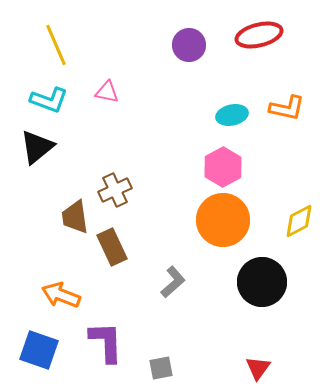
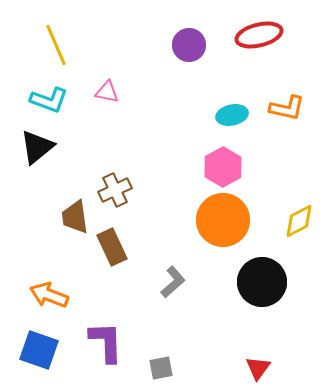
orange arrow: moved 12 px left
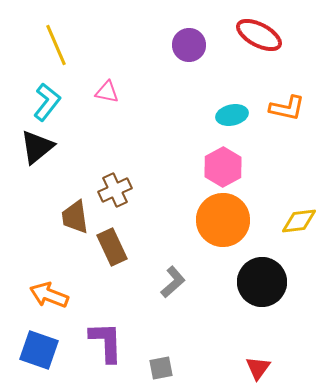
red ellipse: rotated 42 degrees clockwise
cyan L-shape: moved 2 px left, 2 px down; rotated 72 degrees counterclockwise
yellow diamond: rotated 21 degrees clockwise
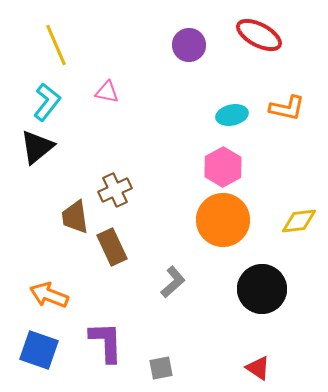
black circle: moved 7 px down
red triangle: rotated 32 degrees counterclockwise
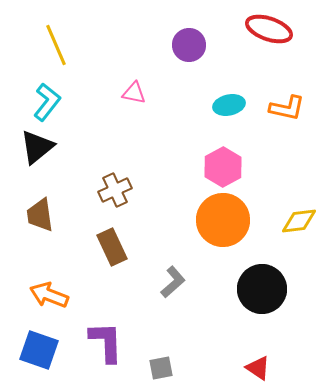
red ellipse: moved 10 px right, 6 px up; rotated 9 degrees counterclockwise
pink triangle: moved 27 px right, 1 px down
cyan ellipse: moved 3 px left, 10 px up
brown trapezoid: moved 35 px left, 2 px up
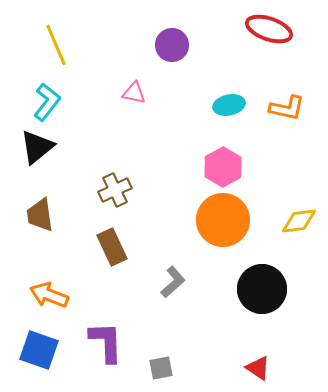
purple circle: moved 17 px left
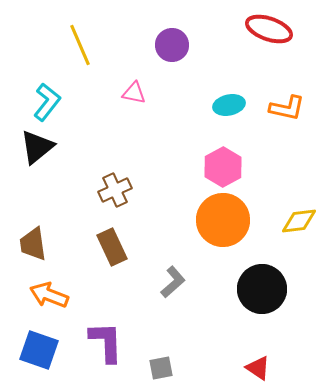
yellow line: moved 24 px right
brown trapezoid: moved 7 px left, 29 px down
